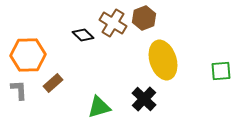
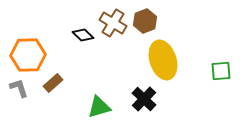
brown hexagon: moved 1 px right, 3 px down
gray L-shape: moved 2 px up; rotated 15 degrees counterclockwise
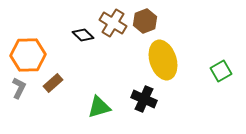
green square: rotated 25 degrees counterclockwise
gray L-shape: rotated 45 degrees clockwise
black cross: rotated 20 degrees counterclockwise
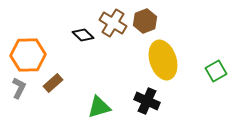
green square: moved 5 px left
black cross: moved 3 px right, 2 px down
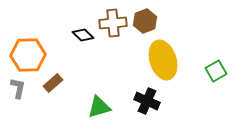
brown cross: rotated 36 degrees counterclockwise
gray L-shape: moved 1 px left; rotated 15 degrees counterclockwise
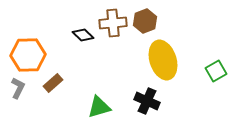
gray L-shape: rotated 15 degrees clockwise
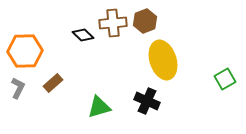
orange hexagon: moved 3 px left, 4 px up
green square: moved 9 px right, 8 px down
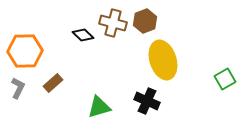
brown cross: rotated 20 degrees clockwise
